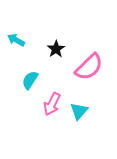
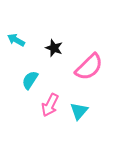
black star: moved 2 px left, 1 px up; rotated 18 degrees counterclockwise
pink arrow: moved 2 px left, 1 px down
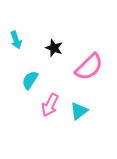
cyan arrow: rotated 138 degrees counterclockwise
cyan triangle: rotated 12 degrees clockwise
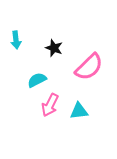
cyan arrow: rotated 12 degrees clockwise
cyan semicircle: moved 7 px right; rotated 30 degrees clockwise
cyan triangle: rotated 30 degrees clockwise
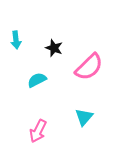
pink arrow: moved 12 px left, 26 px down
cyan triangle: moved 5 px right, 6 px down; rotated 42 degrees counterclockwise
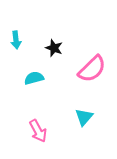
pink semicircle: moved 3 px right, 2 px down
cyan semicircle: moved 3 px left, 2 px up; rotated 12 degrees clockwise
pink arrow: rotated 55 degrees counterclockwise
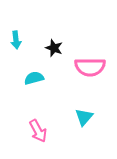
pink semicircle: moved 2 px left, 2 px up; rotated 44 degrees clockwise
